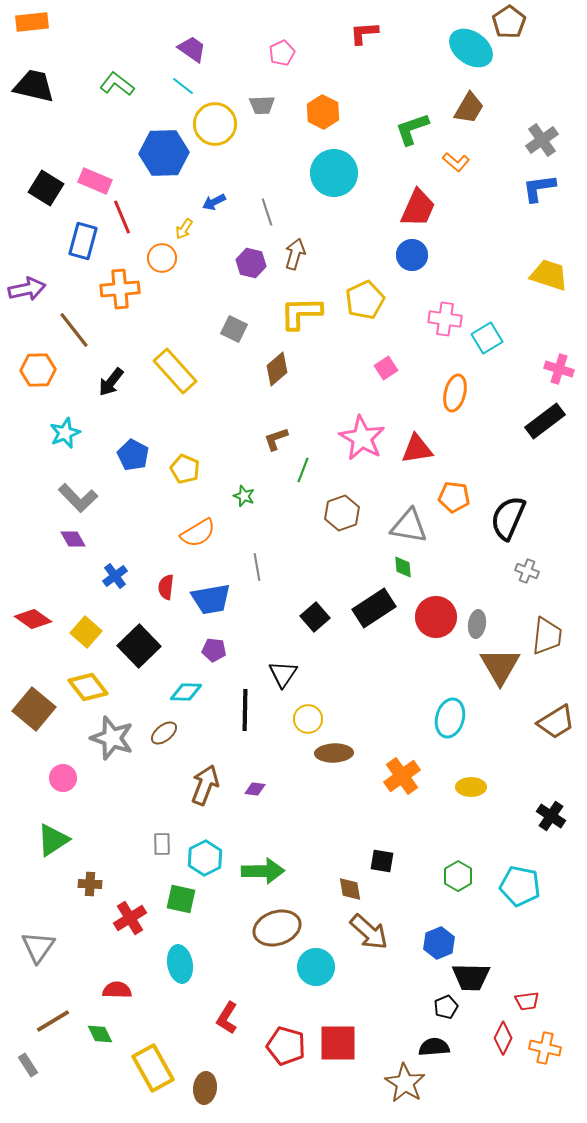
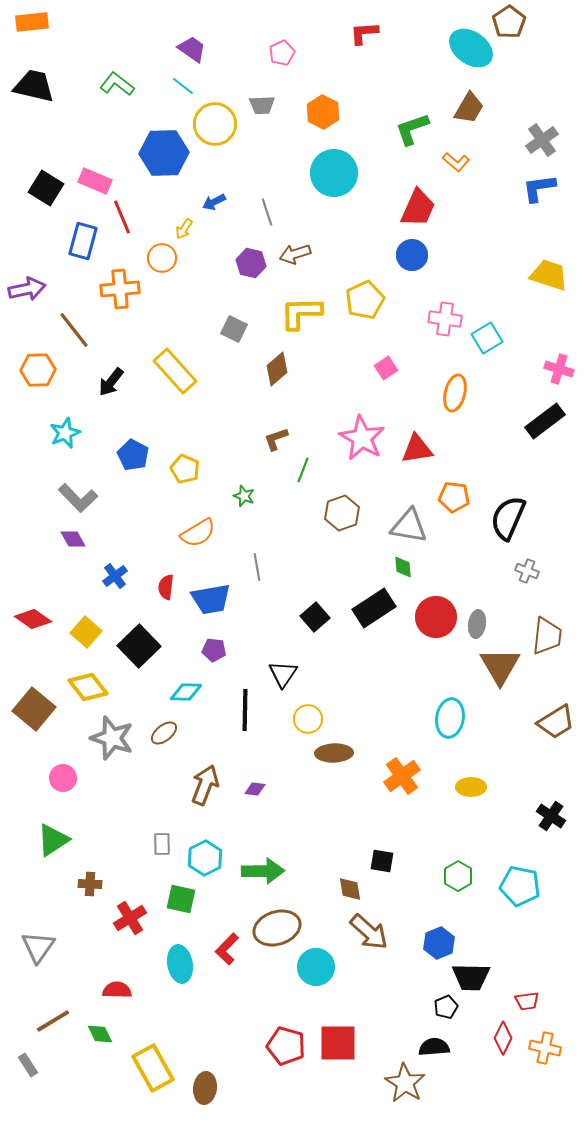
brown arrow at (295, 254): rotated 124 degrees counterclockwise
cyan ellipse at (450, 718): rotated 6 degrees counterclockwise
red L-shape at (227, 1018): moved 69 px up; rotated 12 degrees clockwise
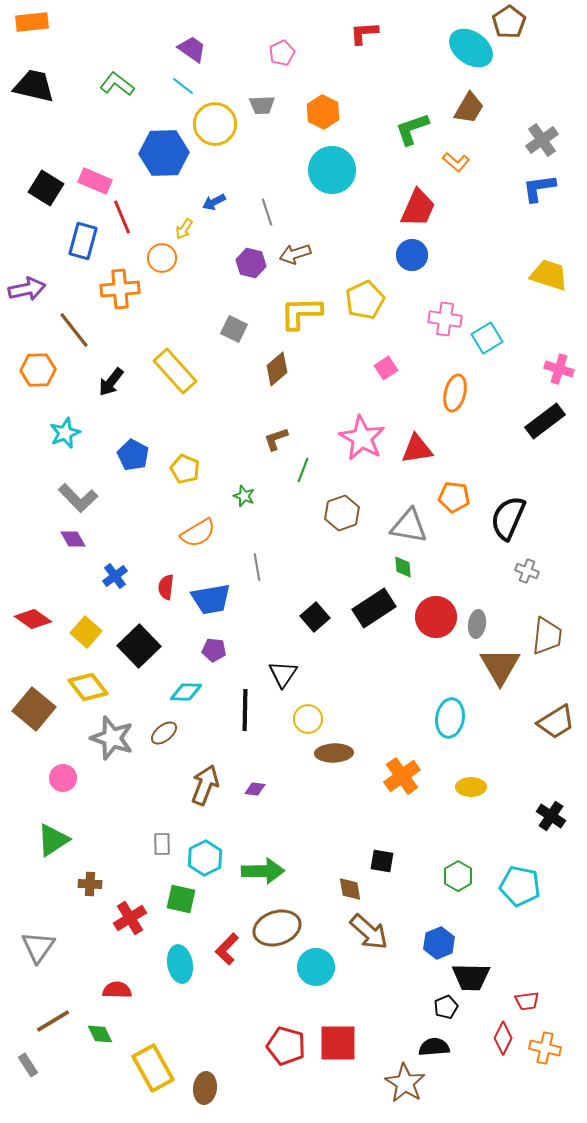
cyan circle at (334, 173): moved 2 px left, 3 px up
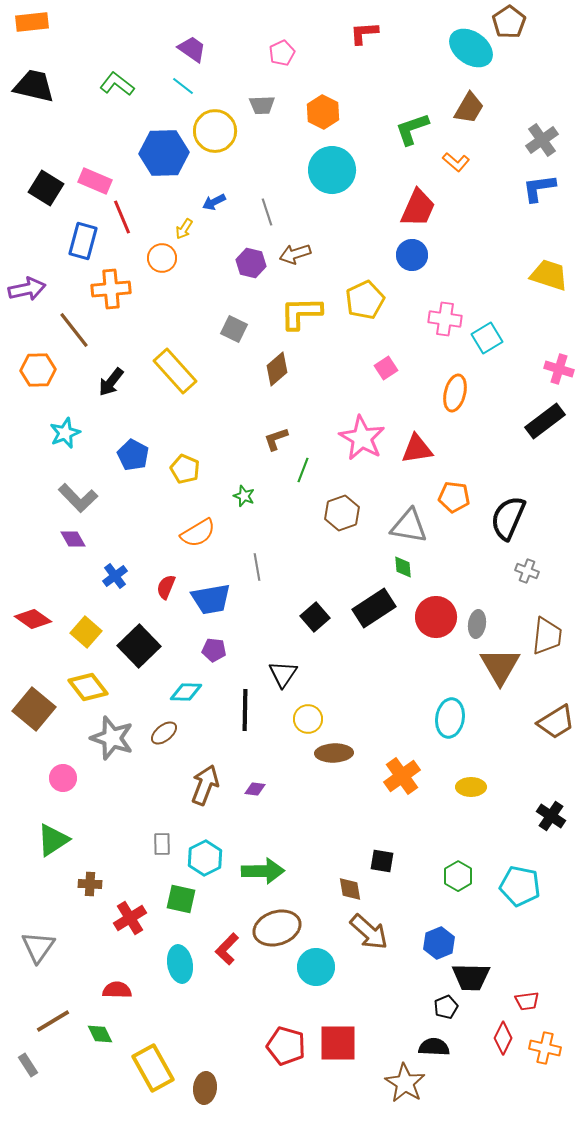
yellow circle at (215, 124): moved 7 px down
orange cross at (120, 289): moved 9 px left
red semicircle at (166, 587): rotated 15 degrees clockwise
black semicircle at (434, 1047): rotated 8 degrees clockwise
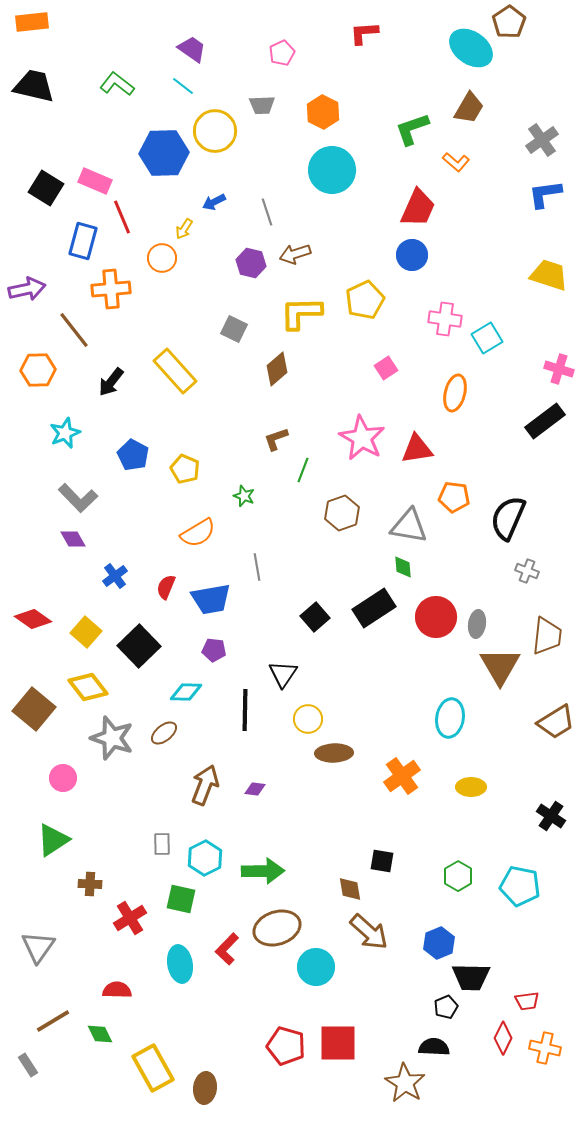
blue L-shape at (539, 188): moved 6 px right, 6 px down
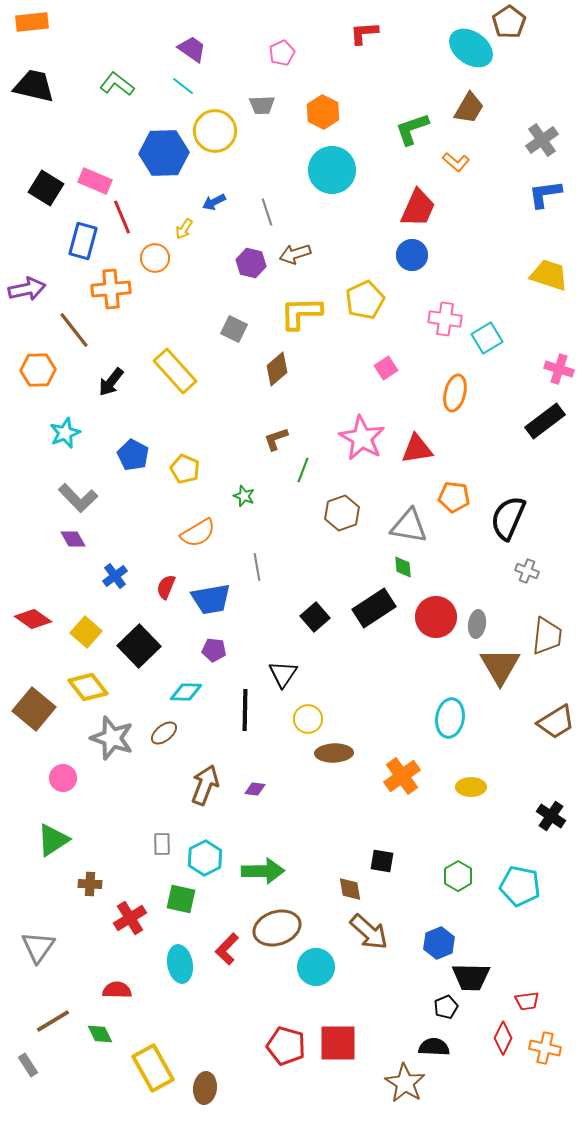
orange circle at (162, 258): moved 7 px left
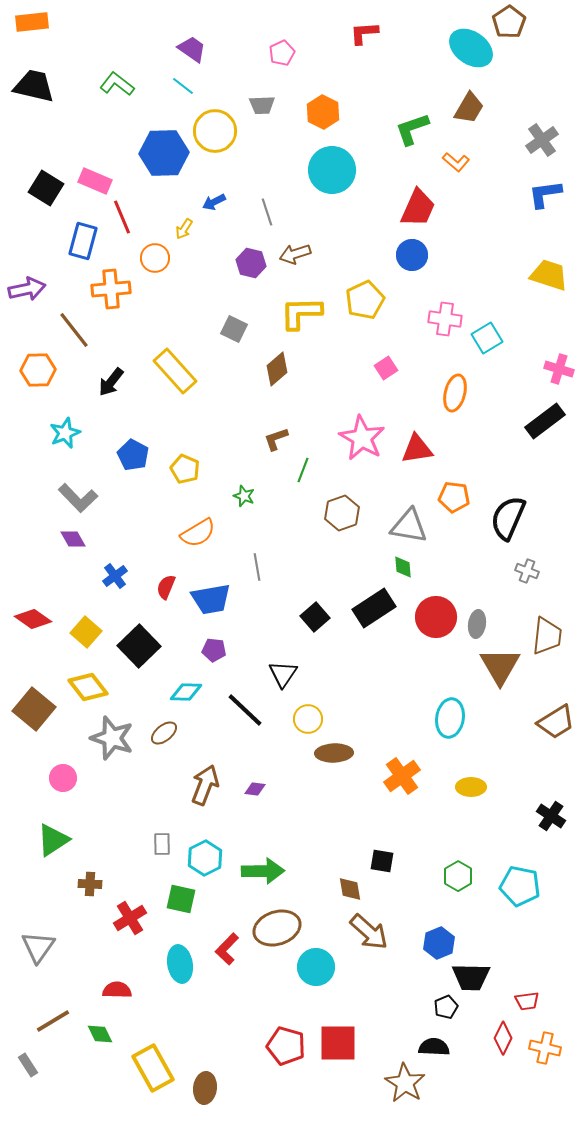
black line at (245, 710): rotated 48 degrees counterclockwise
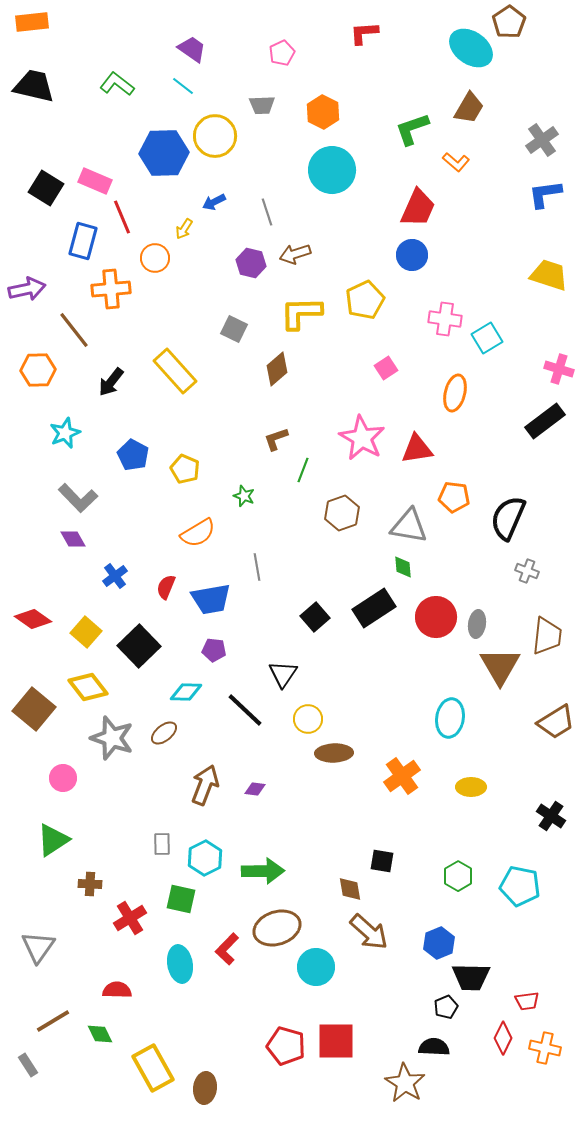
yellow circle at (215, 131): moved 5 px down
red square at (338, 1043): moved 2 px left, 2 px up
